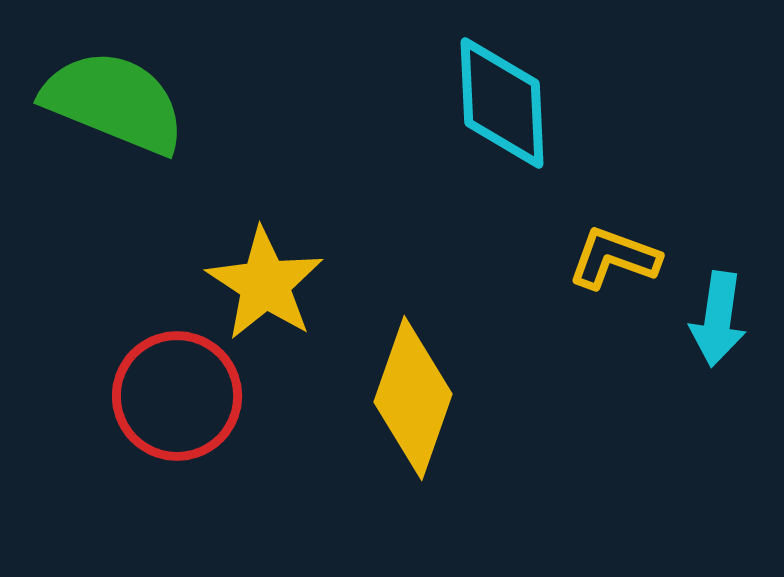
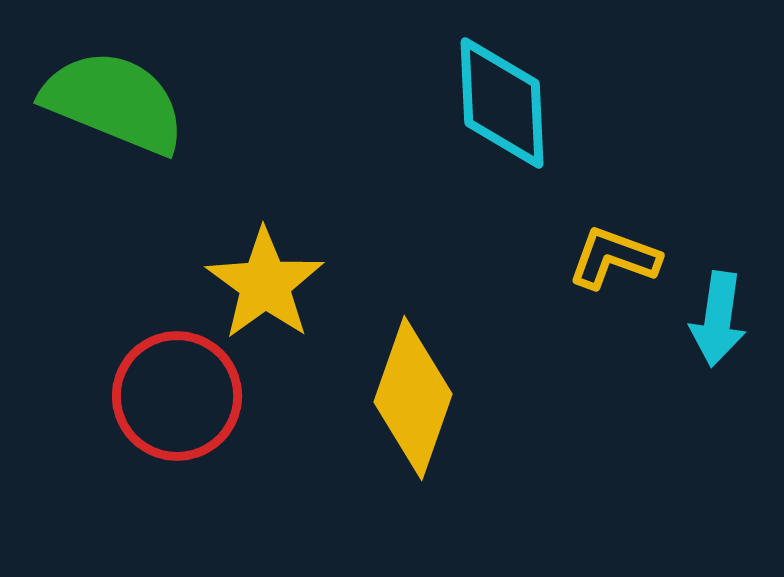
yellow star: rotated 3 degrees clockwise
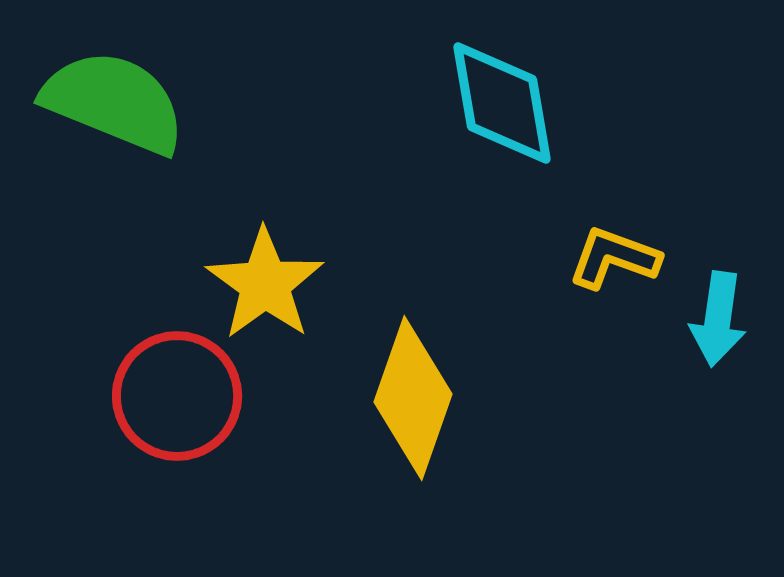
cyan diamond: rotated 7 degrees counterclockwise
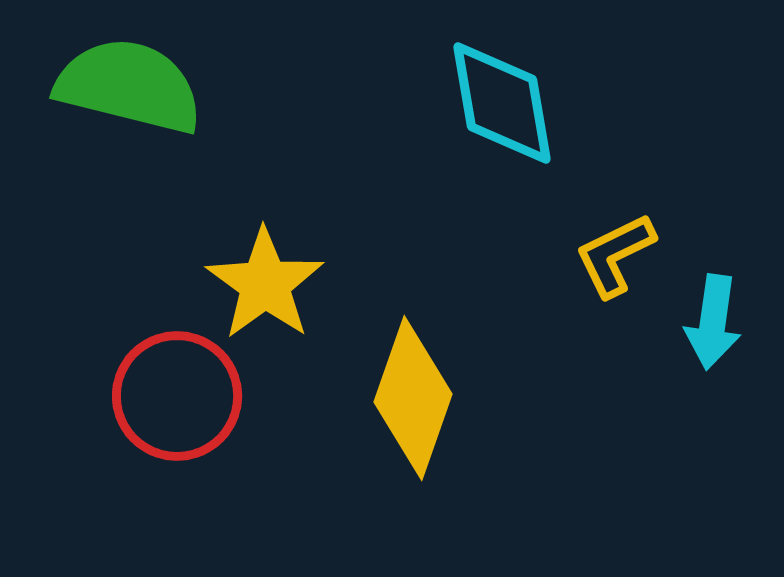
green semicircle: moved 15 px right, 16 px up; rotated 8 degrees counterclockwise
yellow L-shape: moved 1 px right, 3 px up; rotated 46 degrees counterclockwise
cyan arrow: moved 5 px left, 3 px down
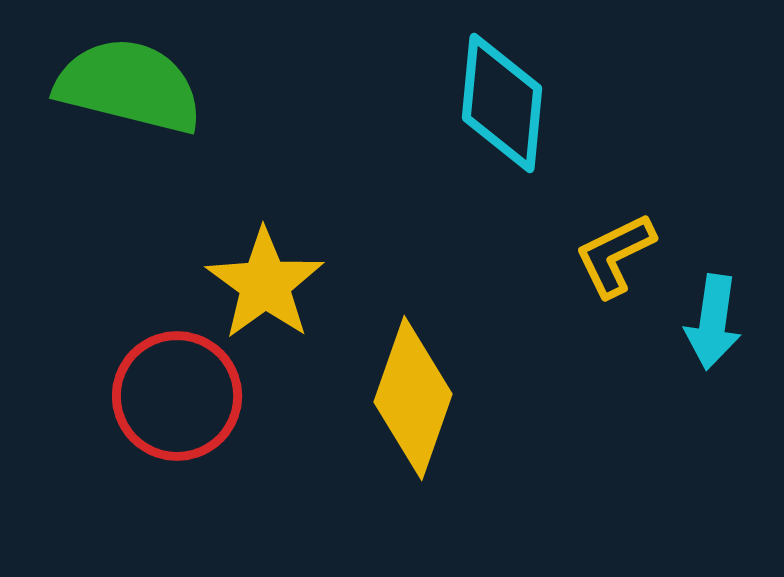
cyan diamond: rotated 15 degrees clockwise
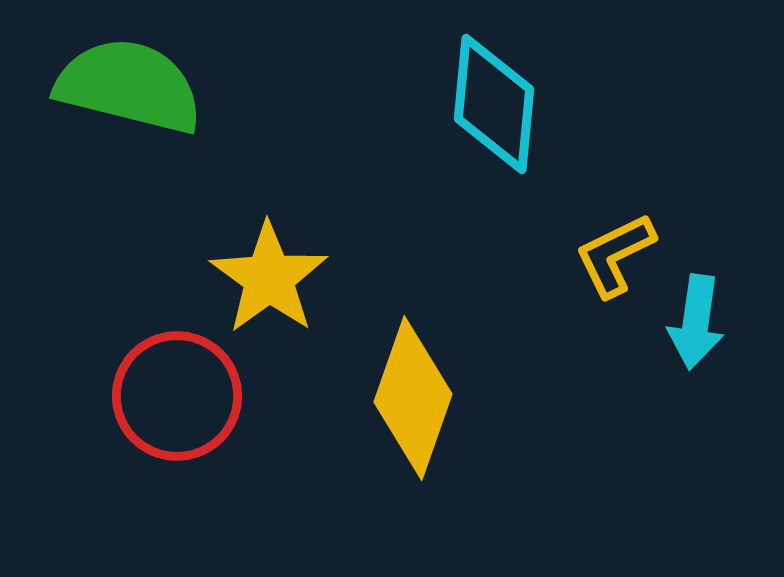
cyan diamond: moved 8 px left, 1 px down
yellow star: moved 4 px right, 6 px up
cyan arrow: moved 17 px left
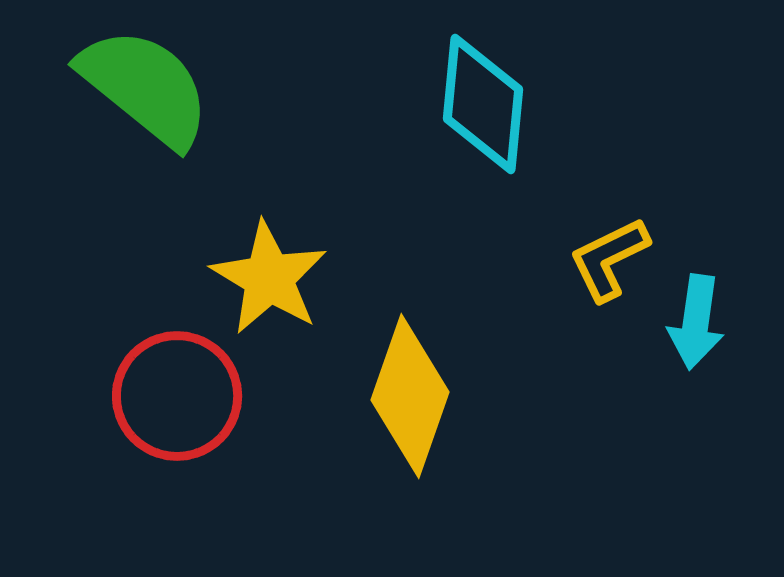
green semicircle: moved 16 px right, 1 px down; rotated 25 degrees clockwise
cyan diamond: moved 11 px left
yellow L-shape: moved 6 px left, 4 px down
yellow star: rotated 5 degrees counterclockwise
yellow diamond: moved 3 px left, 2 px up
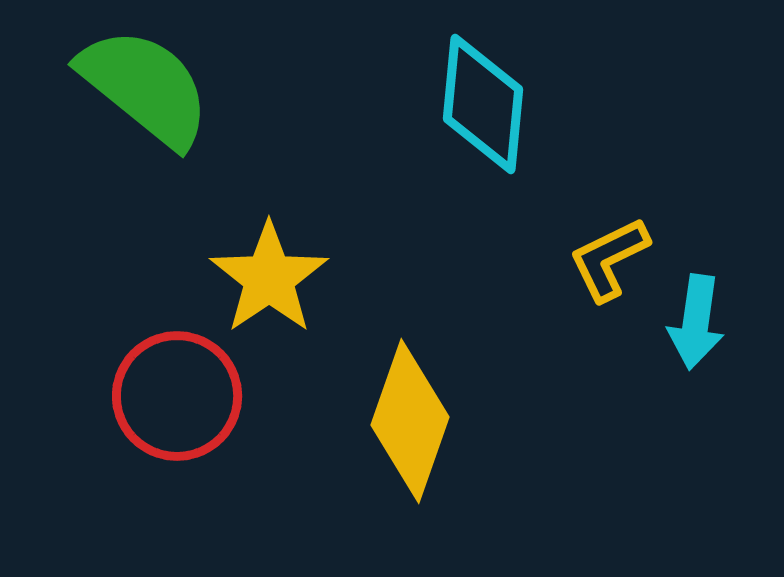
yellow star: rotated 7 degrees clockwise
yellow diamond: moved 25 px down
